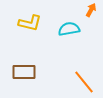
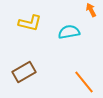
orange arrow: rotated 56 degrees counterclockwise
cyan semicircle: moved 3 px down
brown rectangle: rotated 30 degrees counterclockwise
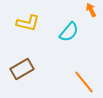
yellow L-shape: moved 2 px left
cyan semicircle: rotated 140 degrees clockwise
brown rectangle: moved 2 px left, 3 px up
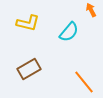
brown rectangle: moved 7 px right
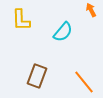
yellow L-shape: moved 7 px left, 3 px up; rotated 75 degrees clockwise
cyan semicircle: moved 6 px left
brown rectangle: moved 8 px right, 7 px down; rotated 40 degrees counterclockwise
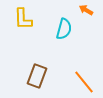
orange arrow: moved 5 px left; rotated 32 degrees counterclockwise
yellow L-shape: moved 2 px right, 1 px up
cyan semicircle: moved 1 px right, 3 px up; rotated 25 degrees counterclockwise
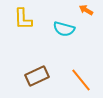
cyan semicircle: rotated 90 degrees clockwise
brown rectangle: rotated 45 degrees clockwise
orange line: moved 3 px left, 2 px up
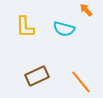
orange arrow: rotated 16 degrees clockwise
yellow L-shape: moved 2 px right, 8 px down
orange line: moved 2 px down
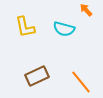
yellow L-shape: rotated 10 degrees counterclockwise
